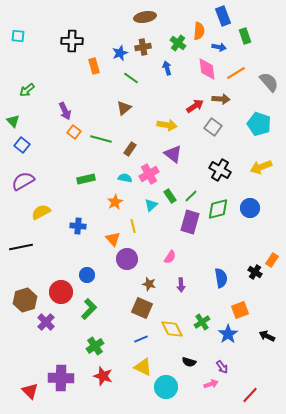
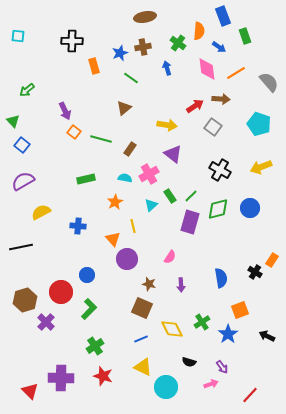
blue arrow at (219, 47): rotated 24 degrees clockwise
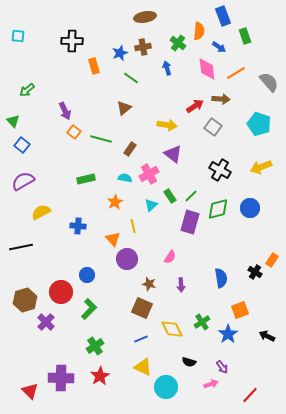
red star at (103, 376): moved 3 px left; rotated 24 degrees clockwise
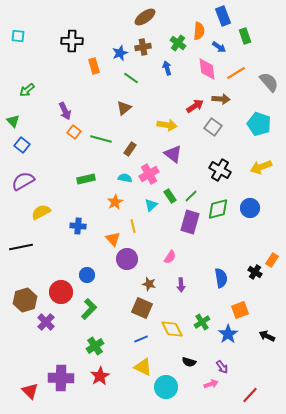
brown ellipse at (145, 17): rotated 25 degrees counterclockwise
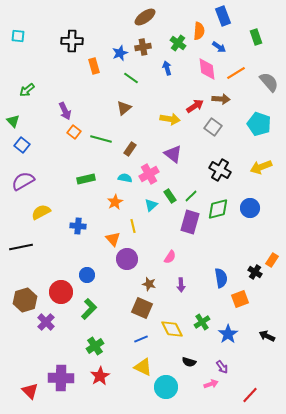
green rectangle at (245, 36): moved 11 px right, 1 px down
yellow arrow at (167, 125): moved 3 px right, 6 px up
orange square at (240, 310): moved 11 px up
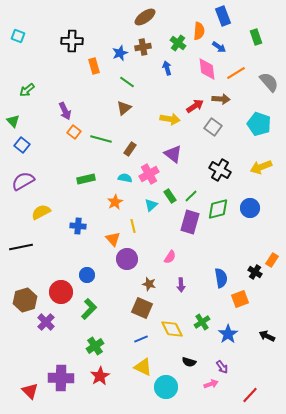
cyan square at (18, 36): rotated 16 degrees clockwise
green line at (131, 78): moved 4 px left, 4 px down
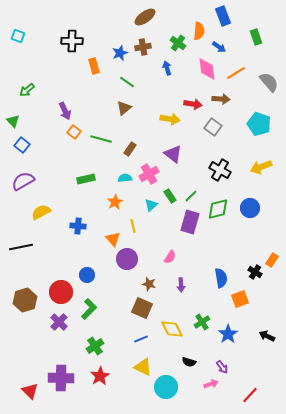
red arrow at (195, 106): moved 2 px left, 2 px up; rotated 42 degrees clockwise
cyan semicircle at (125, 178): rotated 16 degrees counterclockwise
purple cross at (46, 322): moved 13 px right
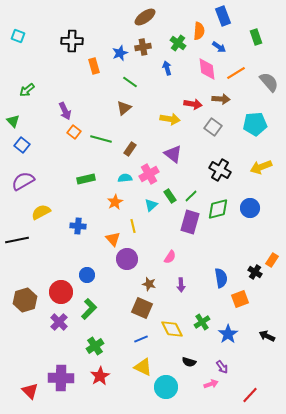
green line at (127, 82): moved 3 px right
cyan pentagon at (259, 124): moved 4 px left; rotated 25 degrees counterclockwise
black line at (21, 247): moved 4 px left, 7 px up
